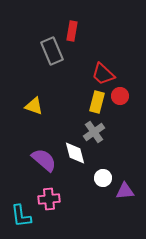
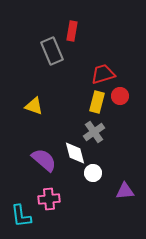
red trapezoid: rotated 120 degrees clockwise
white circle: moved 10 px left, 5 px up
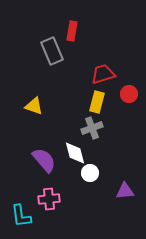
red circle: moved 9 px right, 2 px up
gray cross: moved 2 px left, 4 px up; rotated 15 degrees clockwise
purple semicircle: rotated 8 degrees clockwise
white circle: moved 3 px left
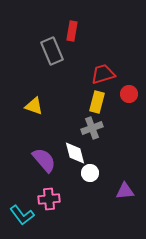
cyan L-shape: moved 1 px right, 1 px up; rotated 30 degrees counterclockwise
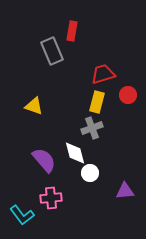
red circle: moved 1 px left, 1 px down
pink cross: moved 2 px right, 1 px up
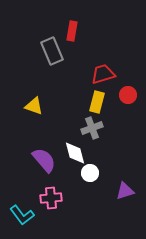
purple triangle: rotated 12 degrees counterclockwise
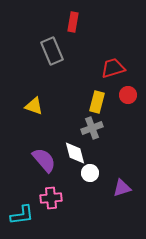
red rectangle: moved 1 px right, 9 px up
red trapezoid: moved 10 px right, 6 px up
purple triangle: moved 3 px left, 3 px up
cyan L-shape: rotated 60 degrees counterclockwise
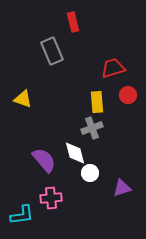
red rectangle: rotated 24 degrees counterclockwise
yellow rectangle: rotated 20 degrees counterclockwise
yellow triangle: moved 11 px left, 7 px up
